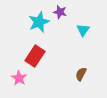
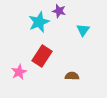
purple star: moved 1 px left, 1 px up
red rectangle: moved 7 px right
brown semicircle: moved 9 px left, 2 px down; rotated 64 degrees clockwise
pink star: moved 6 px up; rotated 14 degrees clockwise
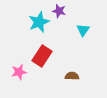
pink star: rotated 14 degrees clockwise
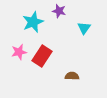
cyan star: moved 6 px left
cyan triangle: moved 1 px right, 2 px up
pink star: moved 20 px up
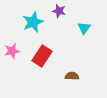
pink star: moved 7 px left, 1 px up
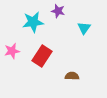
purple star: moved 1 px left
cyan star: rotated 15 degrees clockwise
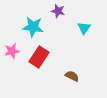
cyan star: moved 5 px down; rotated 15 degrees clockwise
red rectangle: moved 3 px left, 1 px down
brown semicircle: rotated 24 degrees clockwise
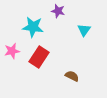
cyan triangle: moved 2 px down
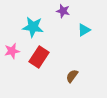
purple star: moved 5 px right
cyan triangle: rotated 24 degrees clockwise
brown semicircle: rotated 80 degrees counterclockwise
